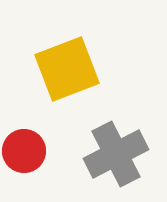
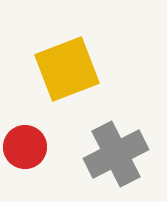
red circle: moved 1 px right, 4 px up
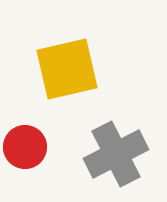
yellow square: rotated 8 degrees clockwise
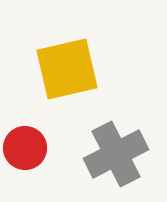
red circle: moved 1 px down
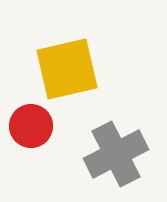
red circle: moved 6 px right, 22 px up
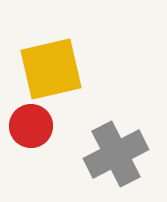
yellow square: moved 16 px left
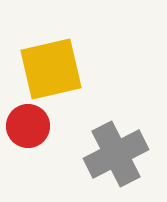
red circle: moved 3 px left
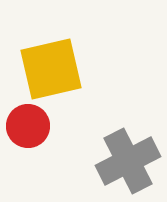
gray cross: moved 12 px right, 7 px down
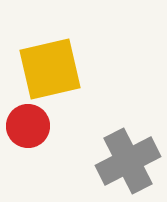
yellow square: moved 1 px left
